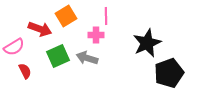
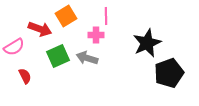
red semicircle: moved 5 px down
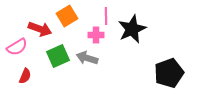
orange square: moved 1 px right
black star: moved 15 px left, 14 px up
pink semicircle: moved 3 px right
red semicircle: rotated 49 degrees clockwise
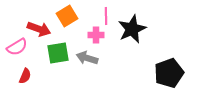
red arrow: moved 1 px left
green square: moved 3 px up; rotated 15 degrees clockwise
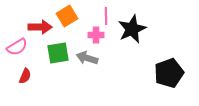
red arrow: moved 1 px right, 2 px up; rotated 20 degrees counterclockwise
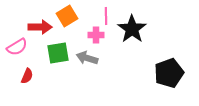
black star: rotated 12 degrees counterclockwise
red semicircle: moved 2 px right
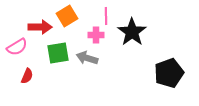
black star: moved 3 px down
